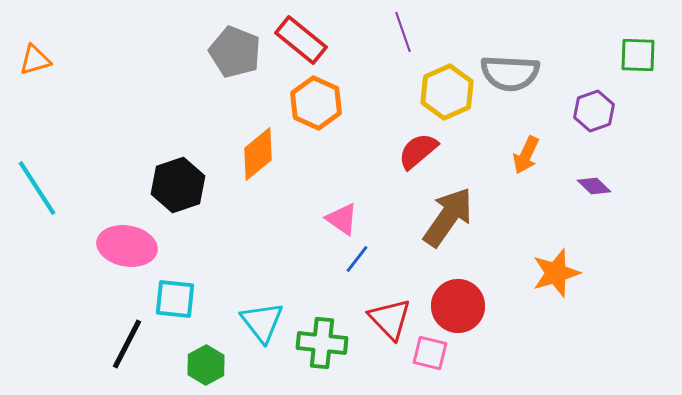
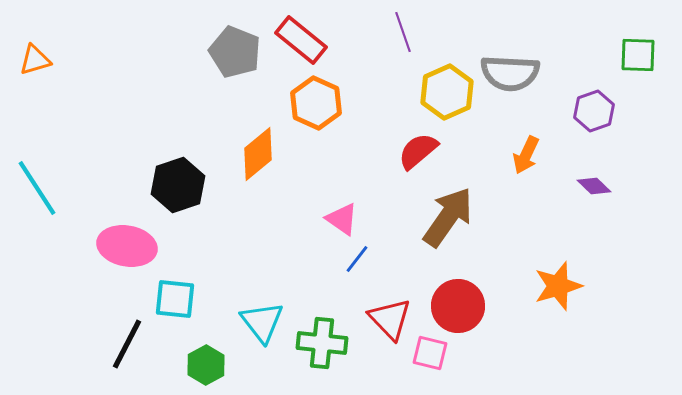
orange star: moved 2 px right, 13 px down
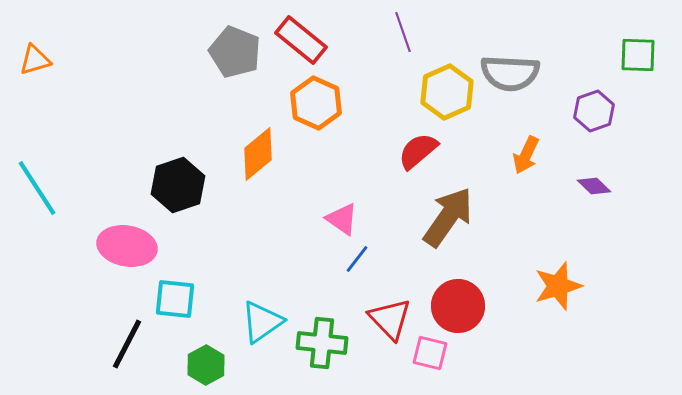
cyan triangle: rotated 33 degrees clockwise
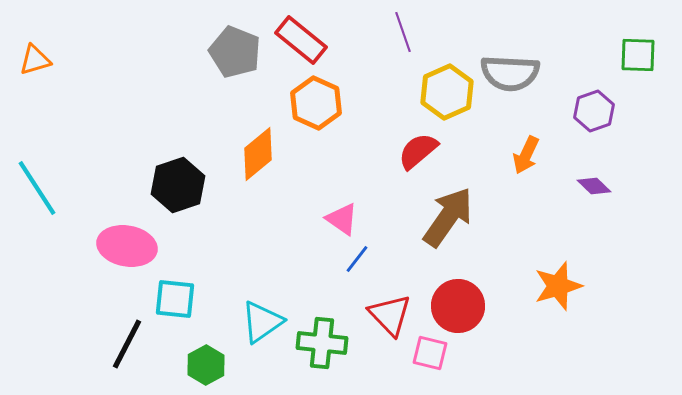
red triangle: moved 4 px up
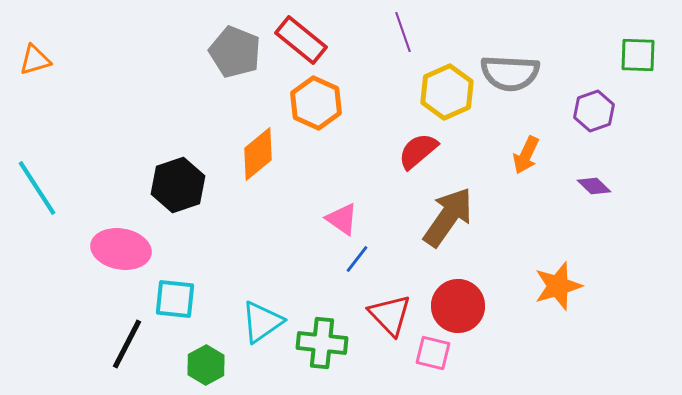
pink ellipse: moved 6 px left, 3 px down
pink square: moved 3 px right
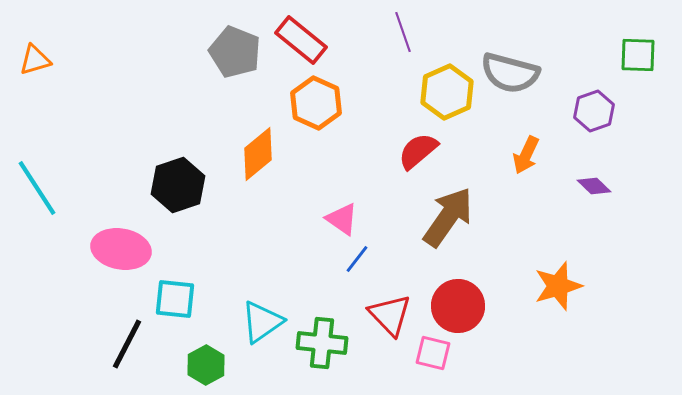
gray semicircle: rotated 12 degrees clockwise
